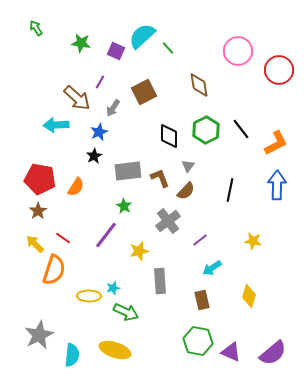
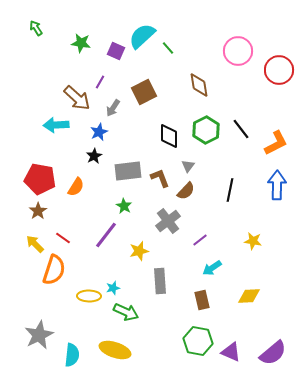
yellow diamond at (249, 296): rotated 70 degrees clockwise
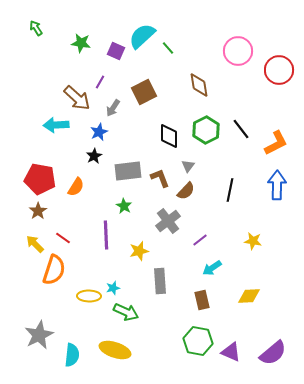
purple line at (106, 235): rotated 40 degrees counterclockwise
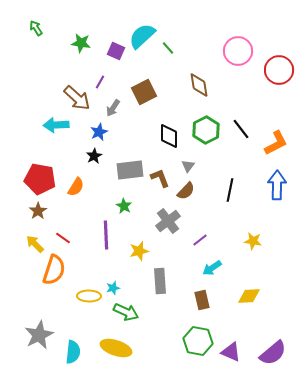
gray rectangle at (128, 171): moved 2 px right, 1 px up
yellow ellipse at (115, 350): moved 1 px right, 2 px up
cyan semicircle at (72, 355): moved 1 px right, 3 px up
